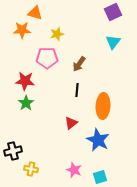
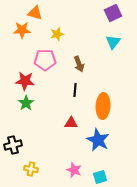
purple square: moved 1 px down
pink pentagon: moved 2 px left, 2 px down
brown arrow: rotated 56 degrees counterclockwise
black line: moved 2 px left
red triangle: rotated 40 degrees clockwise
black cross: moved 6 px up
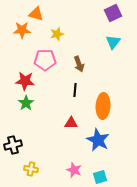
orange triangle: moved 1 px right, 1 px down
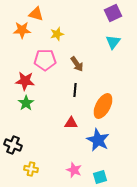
brown arrow: moved 2 px left; rotated 14 degrees counterclockwise
orange ellipse: rotated 25 degrees clockwise
black cross: rotated 36 degrees clockwise
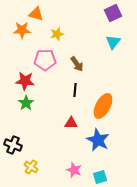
yellow cross: moved 2 px up; rotated 24 degrees clockwise
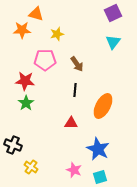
blue star: moved 9 px down
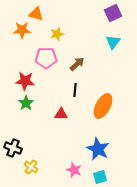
pink pentagon: moved 1 px right, 2 px up
brown arrow: rotated 98 degrees counterclockwise
red triangle: moved 10 px left, 9 px up
black cross: moved 3 px down
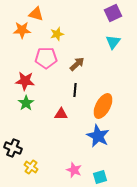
blue star: moved 13 px up
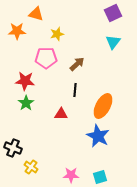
orange star: moved 5 px left, 1 px down
pink star: moved 3 px left, 5 px down; rotated 21 degrees counterclockwise
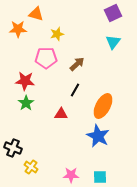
orange star: moved 1 px right, 2 px up
black line: rotated 24 degrees clockwise
cyan square: rotated 16 degrees clockwise
